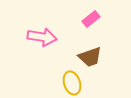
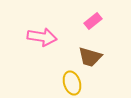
pink rectangle: moved 2 px right, 2 px down
brown trapezoid: rotated 35 degrees clockwise
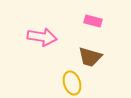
pink rectangle: rotated 54 degrees clockwise
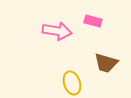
pink arrow: moved 15 px right, 6 px up
brown trapezoid: moved 16 px right, 6 px down
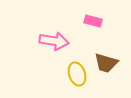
pink arrow: moved 3 px left, 10 px down
yellow ellipse: moved 5 px right, 9 px up
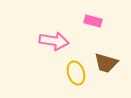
yellow ellipse: moved 1 px left, 1 px up
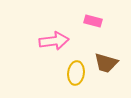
pink arrow: rotated 16 degrees counterclockwise
yellow ellipse: rotated 25 degrees clockwise
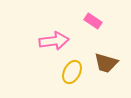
pink rectangle: rotated 18 degrees clockwise
yellow ellipse: moved 4 px left, 1 px up; rotated 20 degrees clockwise
